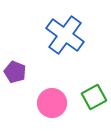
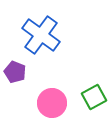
blue cross: moved 24 px left
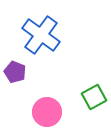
pink circle: moved 5 px left, 9 px down
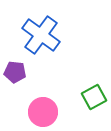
purple pentagon: rotated 15 degrees counterclockwise
pink circle: moved 4 px left
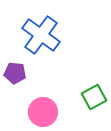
purple pentagon: moved 1 px down
